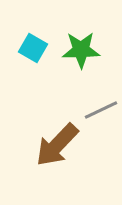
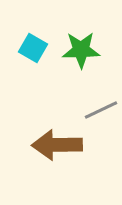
brown arrow: rotated 45 degrees clockwise
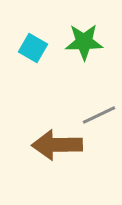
green star: moved 3 px right, 8 px up
gray line: moved 2 px left, 5 px down
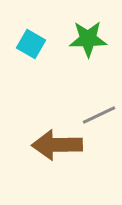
green star: moved 4 px right, 3 px up
cyan square: moved 2 px left, 4 px up
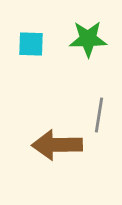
cyan square: rotated 28 degrees counterclockwise
gray line: rotated 56 degrees counterclockwise
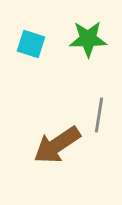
cyan square: rotated 16 degrees clockwise
brown arrow: rotated 33 degrees counterclockwise
